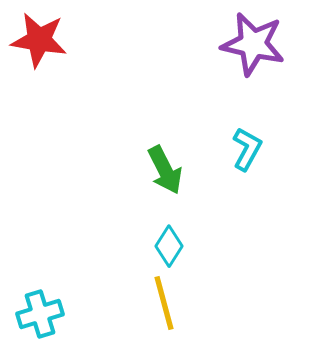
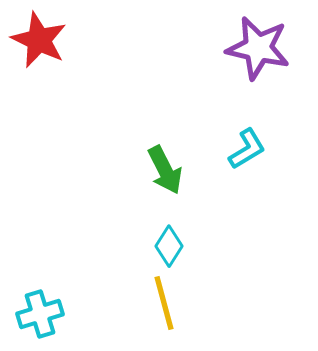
red star: rotated 16 degrees clockwise
purple star: moved 5 px right, 4 px down
cyan L-shape: rotated 30 degrees clockwise
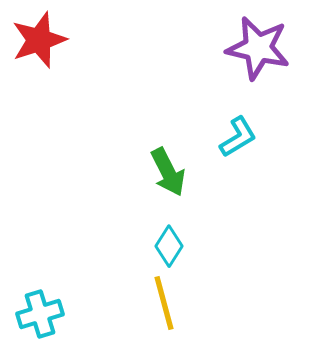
red star: rotated 28 degrees clockwise
cyan L-shape: moved 9 px left, 12 px up
green arrow: moved 3 px right, 2 px down
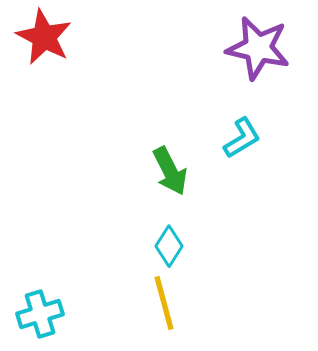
red star: moved 5 px right, 3 px up; rotated 26 degrees counterclockwise
cyan L-shape: moved 4 px right, 1 px down
green arrow: moved 2 px right, 1 px up
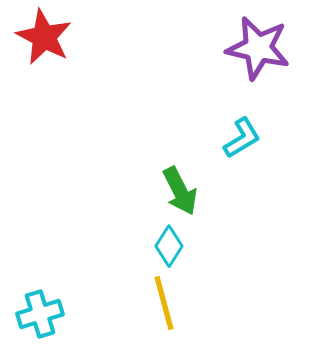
green arrow: moved 10 px right, 20 px down
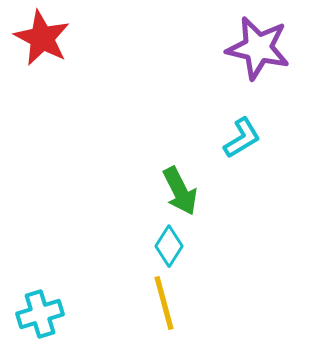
red star: moved 2 px left, 1 px down
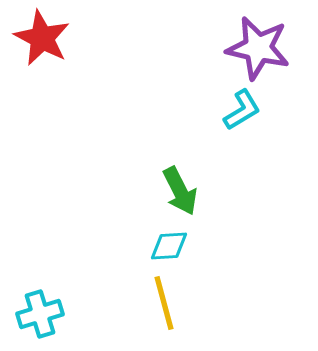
cyan L-shape: moved 28 px up
cyan diamond: rotated 54 degrees clockwise
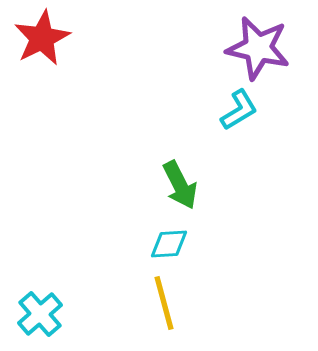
red star: rotated 18 degrees clockwise
cyan L-shape: moved 3 px left
green arrow: moved 6 px up
cyan diamond: moved 2 px up
cyan cross: rotated 24 degrees counterclockwise
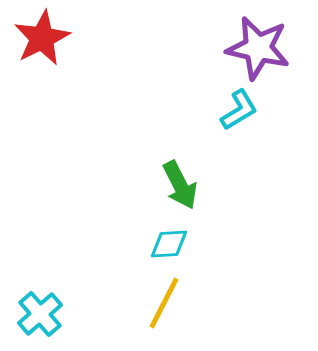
yellow line: rotated 42 degrees clockwise
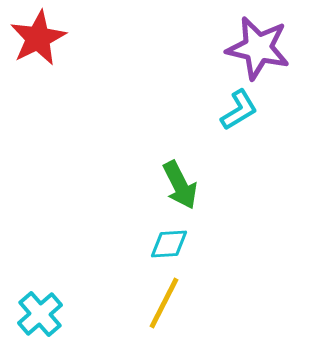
red star: moved 4 px left
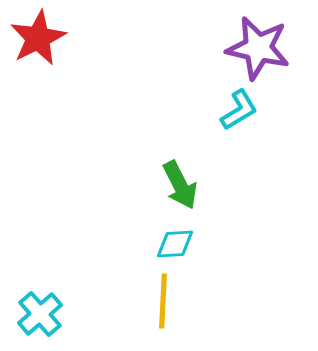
cyan diamond: moved 6 px right
yellow line: moved 1 px left, 2 px up; rotated 24 degrees counterclockwise
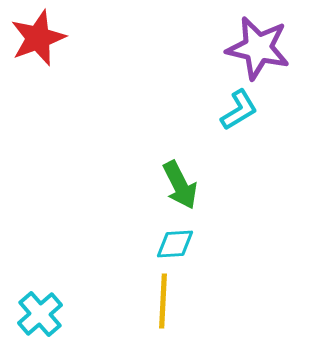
red star: rotated 6 degrees clockwise
